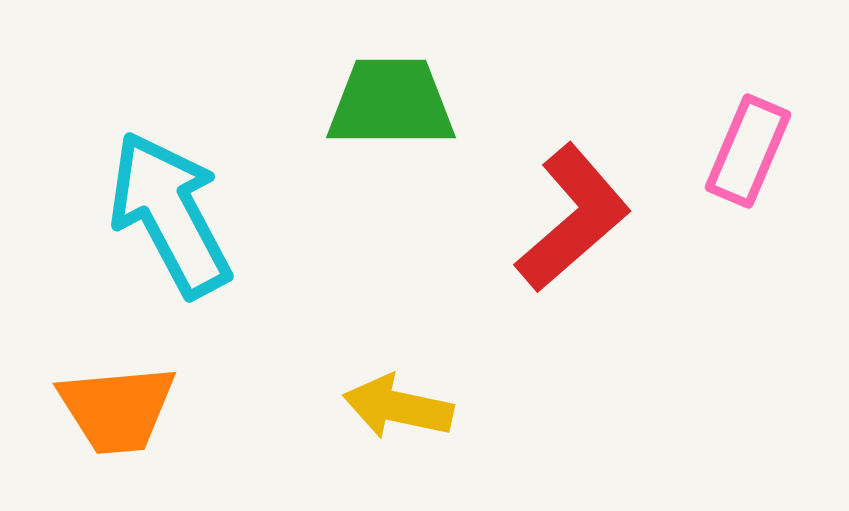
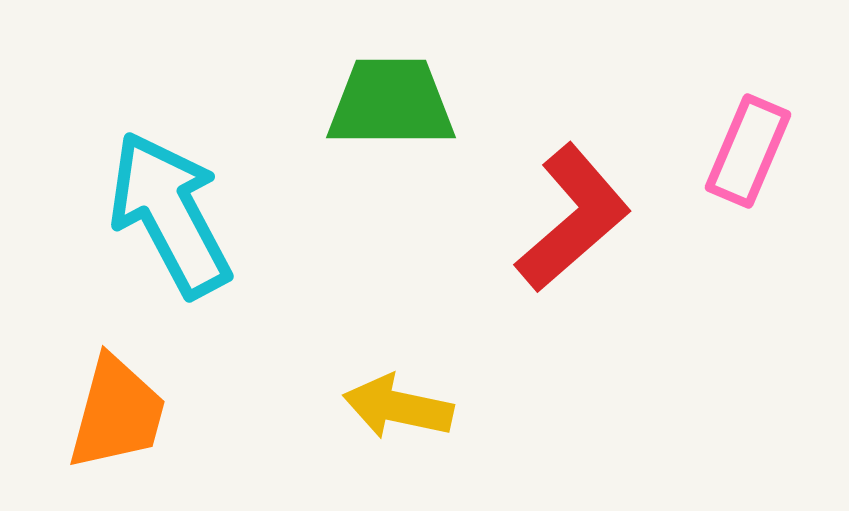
orange trapezoid: moved 4 px down; rotated 70 degrees counterclockwise
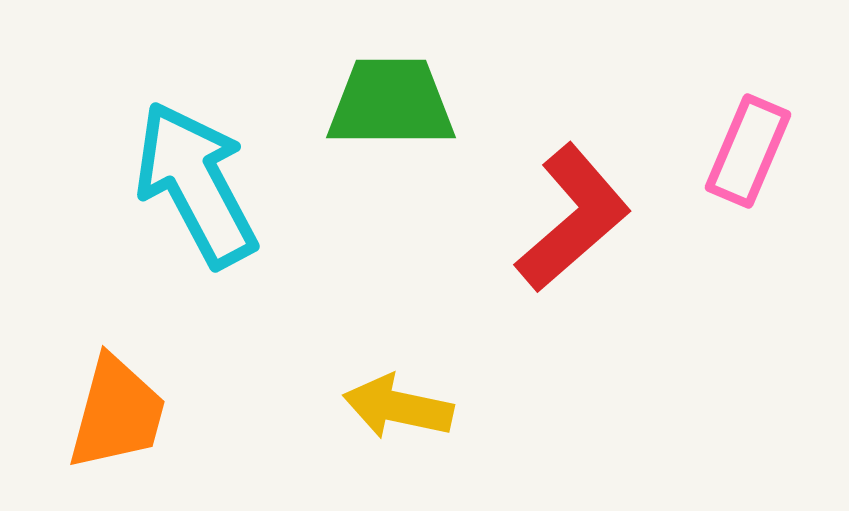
cyan arrow: moved 26 px right, 30 px up
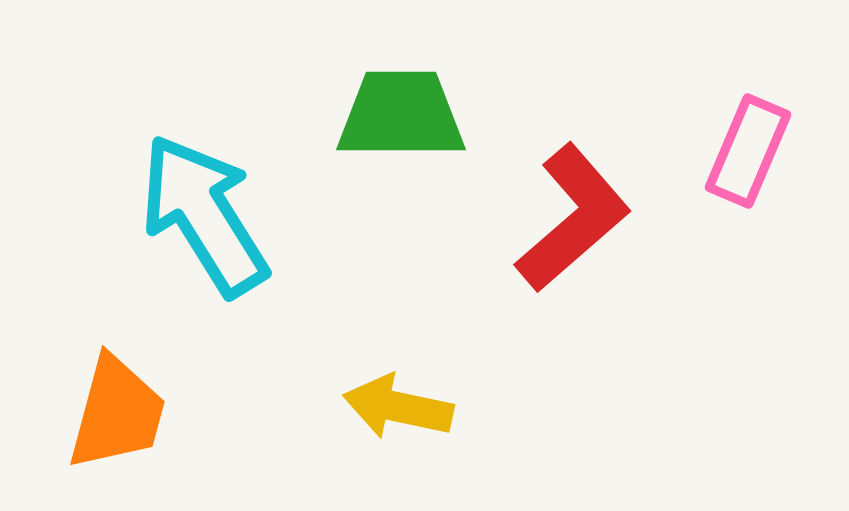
green trapezoid: moved 10 px right, 12 px down
cyan arrow: moved 8 px right, 31 px down; rotated 4 degrees counterclockwise
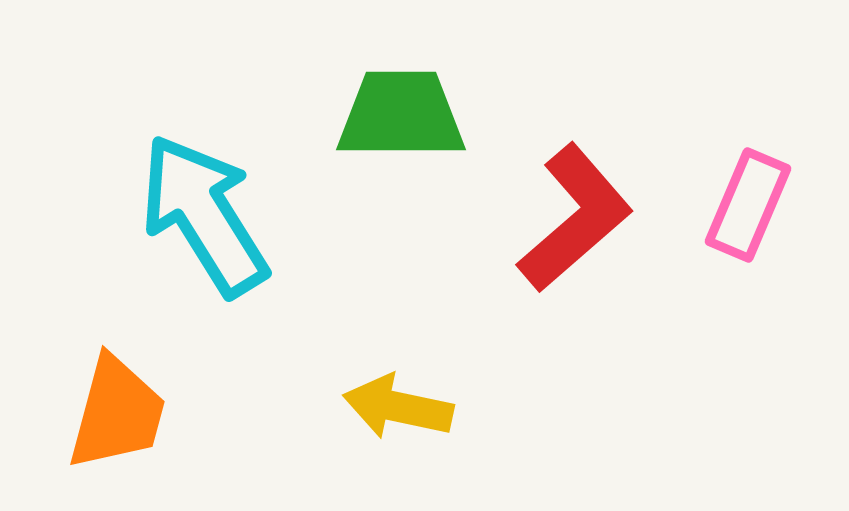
pink rectangle: moved 54 px down
red L-shape: moved 2 px right
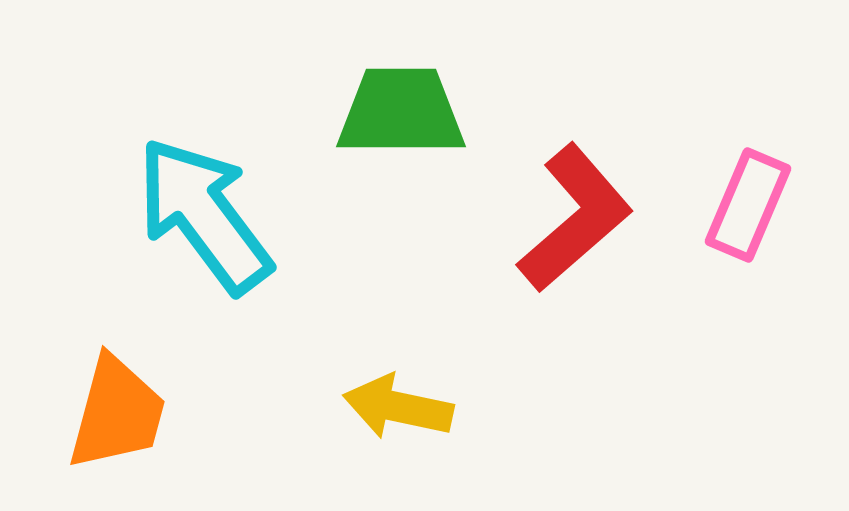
green trapezoid: moved 3 px up
cyan arrow: rotated 5 degrees counterclockwise
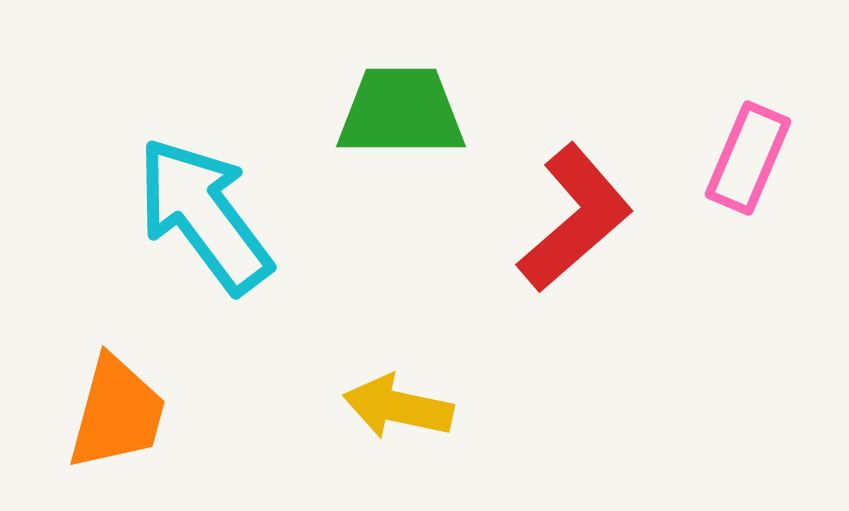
pink rectangle: moved 47 px up
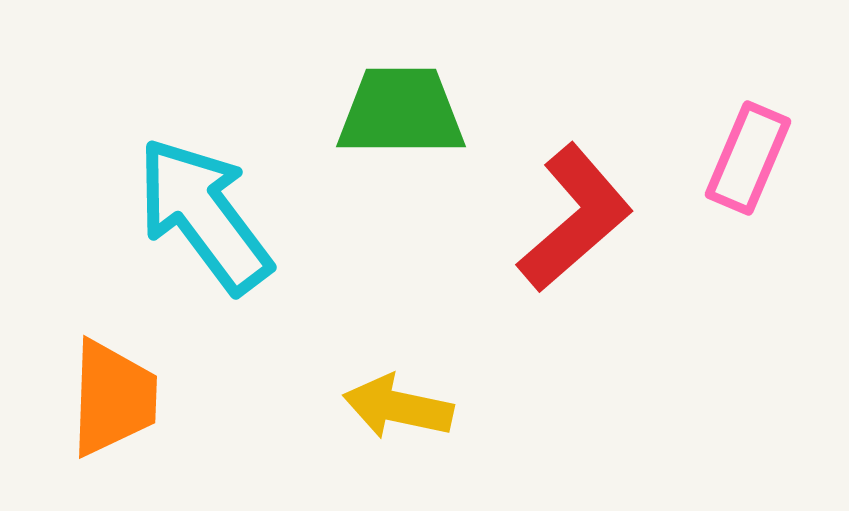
orange trapezoid: moved 4 px left, 15 px up; rotated 13 degrees counterclockwise
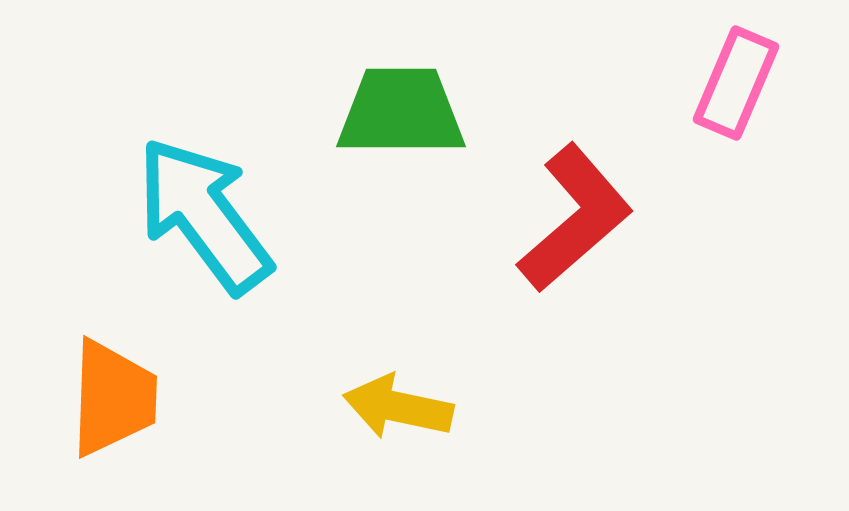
pink rectangle: moved 12 px left, 75 px up
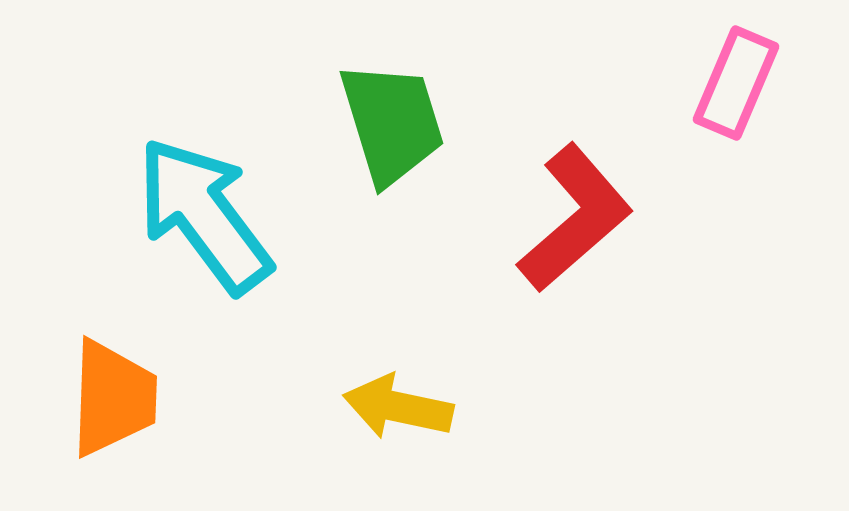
green trapezoid: moved 9 px left, 11 px down; rotated 73 degrees clockwise
